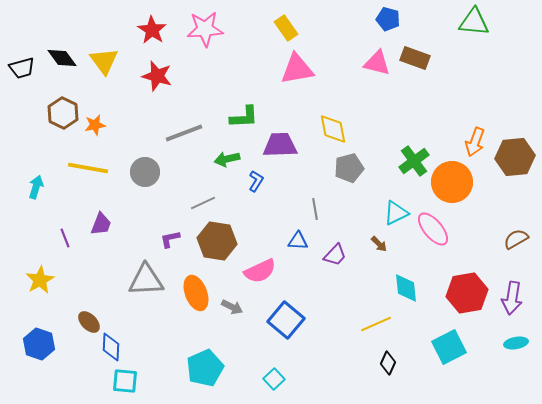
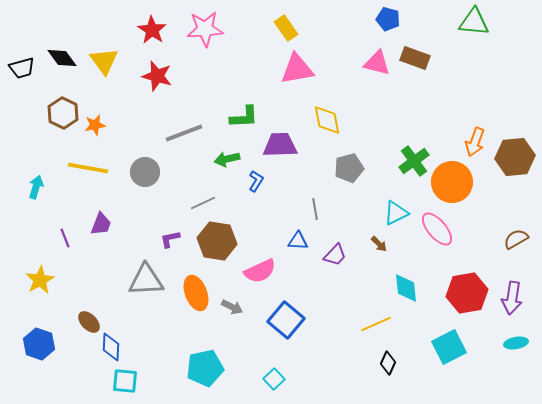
yellow diamond at (333, 129): moved 6 px left, 9 px up
pink ellipse at (433, 229): moved 4 px right
cyan pentagon at (205, 368): rotated 12 degrees clockwise
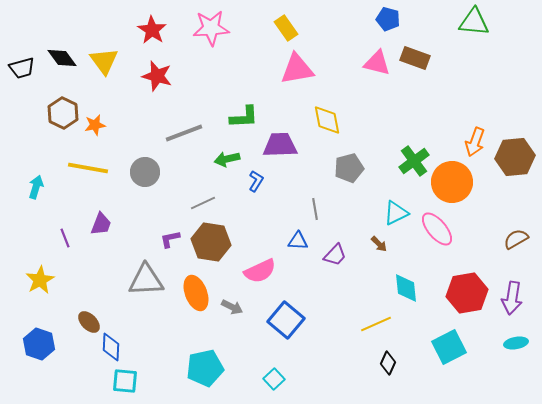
pink star at (205, 29): moved 6 px right, 1 px up
brown hexagon at (217, 241): moved 6 px left, 1 px down
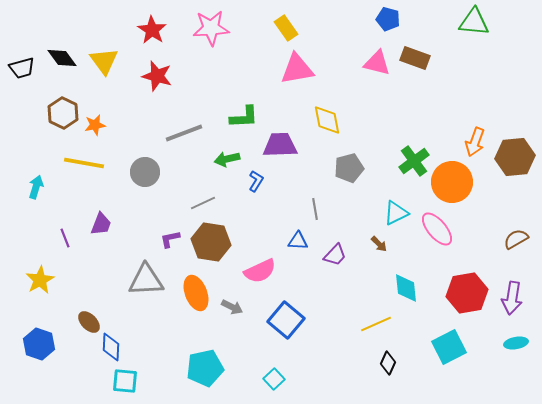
yellow line at (88, 168): moved 4 px left, 5 px up
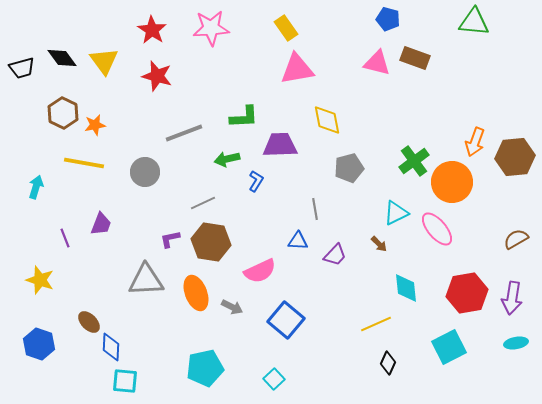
yellow star at (40, 280): rotated 24 degrees counterclockwise
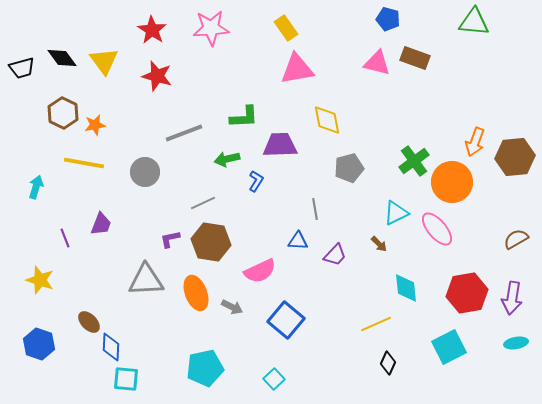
cyan square at (125, 381): moved 1 px right, 2 px up
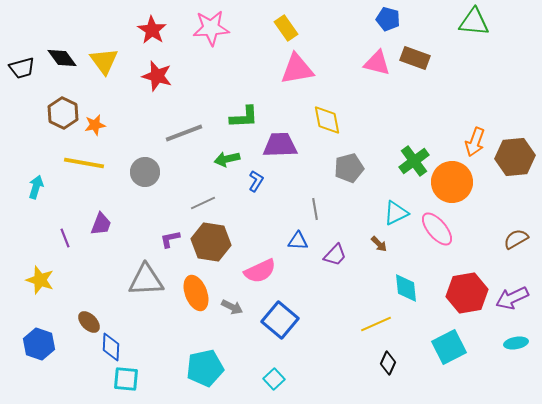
purple arrow at (512, 298): rotated 56 degrees clockwise
blue square at (286, 320): moved 6 px left
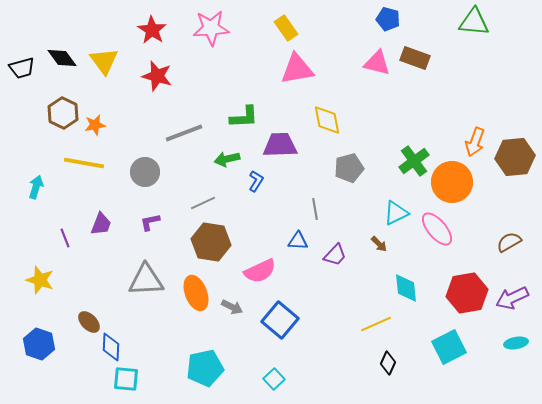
purple L-shape at (170, 239): moved 20 px left, 17 px up
brown semicircle at (516, 239): moved 7 px left, 3 px down
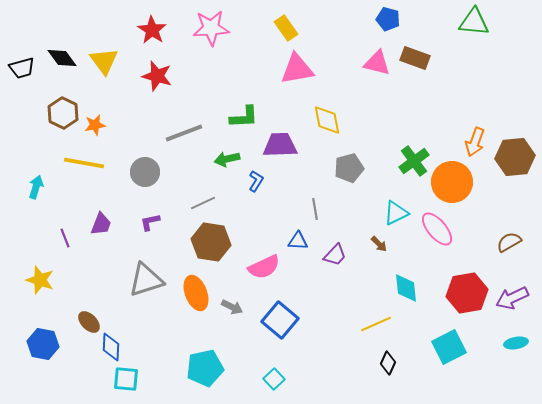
pink semicircle at (260, 271): moved 4 px right, 4 px up
gray triangle at (146, 280): rotated 15 degrees counterclockwise
blue hexagon at (39, 344): moved 4 px right; rotated 8 degrees counterclockwise
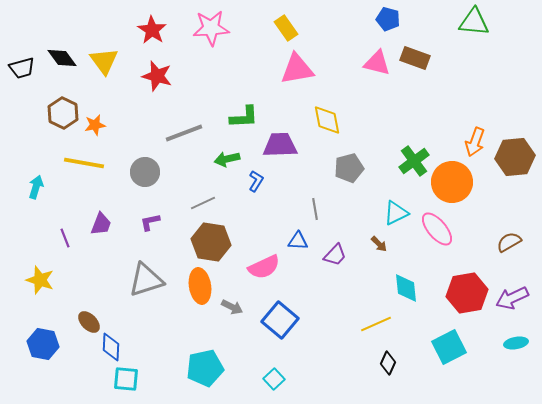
orange ellipse at (196, 293): moved 4 px right, 7 px up; rotated 12 degrees clockwise
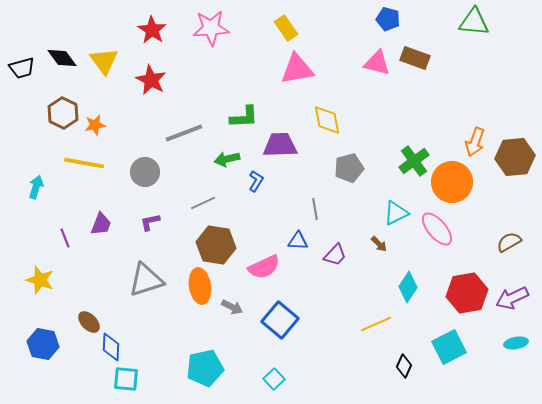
red star at (157, 76): moved 6 px left, 4 px down; rotated 12 degrees clockwise
brown hexagon at (211, 242): moved 5 px right, 3 px down
cyan diamond at (406, 288): moved 2 px right, 1 px up; rotated 40 degrees clockwise
black diamond at (388, 363): moved 16 px right, 3 px down
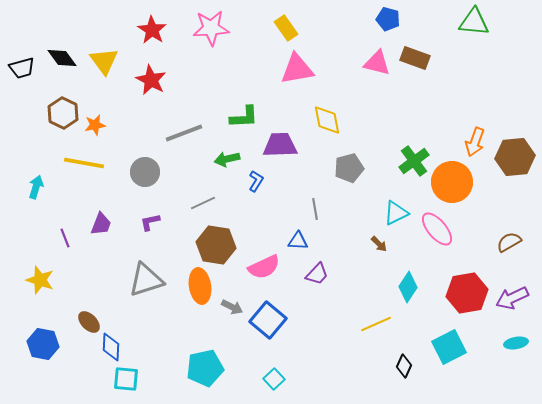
purple trapezoid at (335, 255): moved 18 px left, 19 px down
blue square at (280, 320): moved 12 px left
